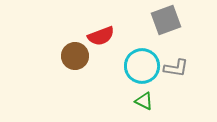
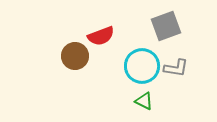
gray square: moved 6 px down
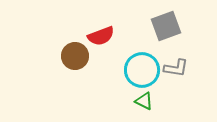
cyan circle: moved 4 px down
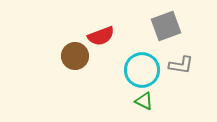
gray L-shape: moved 5 px right, 3 px up
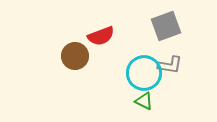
gray L-shape: moved 11 px left
cyan circle: moved 2 px right, 3 px down
